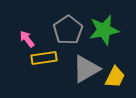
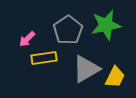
green star: moved 2 px right, 5 px up
pink arrow: rotated 96 degrees counterclockwise
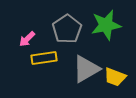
gray pentagon: moved 1 px left, 1 px up
yellow trapezoid: rotated 85 degrees clockwise
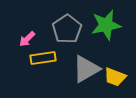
yellow rectangle: moved 1 px left
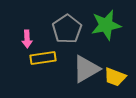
pink arrow: rotated 48 degrees counterclockwise
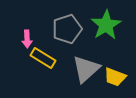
green star: rotated 20 degrees counterclockwise
gray pentagon: rotated 16 degrees clockwise
yellow rectangle: rotated 40 degrees clockwise
gray triangle: rotated 12 degrees counterclockwise
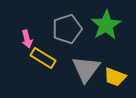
pink arrow: rotated 12 degrees counterclockwise
gray triangle: rotated 12 degrees counterclockwise
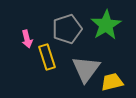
yellow rectangle: moved 4 px right, 1 px up; rotated 40 degrees clockwise
yellow trapezoid: moved 3 px left, 5 px down; rotated 145 degrees clockwise
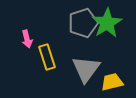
green star: moved 1 px right, 2 px up
gray pentagon: moved 16 px right, 6 px up
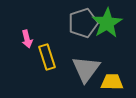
yellow trapezoid: rotated 15 degrees clockwise
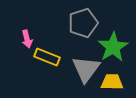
green star: moved 6 px right, 24 px down
yellow rectangle: rotated 50 degrees counterclockwise
